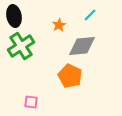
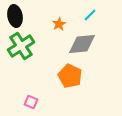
black ellipse: moved 1 px right
orange star: moved 1 px up
gray diamond: moved 2 px up
pink square: rotated 16 degrees clockwise
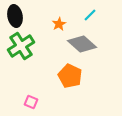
gray diamond: rotated 48 degrees clockwise
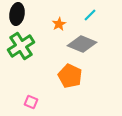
black ellipse: moved 2 px right, 2 px up; rotated 20 degrees clockwise
gray diamond: rotated 20 degrees counterclockwise
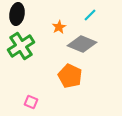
orange star: moved 3 px down
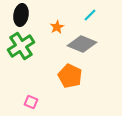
black ellipse: moved 4 px right, 1 px down
orange star: moved 2 px left
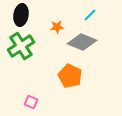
orange star: rotated 24 degrees clockwise
gray diamond: moved 2 px up
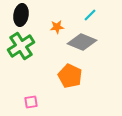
pink square: rotated 32 degrees counterclockwise
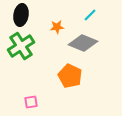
gray diamond: moved 1 px right, 1 px down
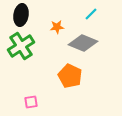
cyan line: moved 1 px right, 1 px up
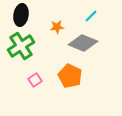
cyan line: moved 2 px down
pink square: moved 4 px right, 22 px up; rotated 24 degrees counterclockwise
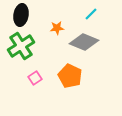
cyan line: moved 2 px up
orange star: moved 1 px down
gray diamond: moved 1 px right, 1 px up
pink square: moved 2 px up
